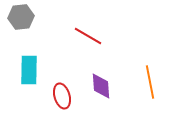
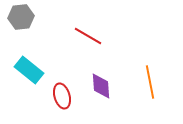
cyan rectangle: rotated 52 degrees counterclockwise
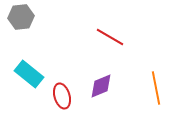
red line: moved 22 px right, 1 px down
cyan rectangle: moved 4 px down
orange line: moved 6 px right, 6 px down
purple diamond: rotated 72 degrees clockwise
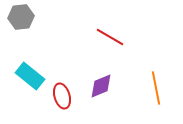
cyan rectangle: moved 1 px right, 2 px down
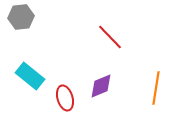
red line: rotated 16 degrees clockwise
orange line: rotated 20 degrees clockwise
red ellipse: moved 3 px right, 2 px down
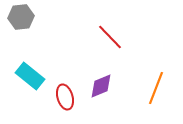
orange line: rotated 12 degrees clockwise
red ellipse: moved 1 px up
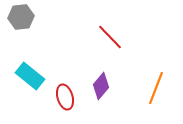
purple diamond: rotated 28 degrees counterclockwise
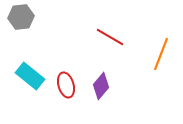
red line: rotated 16 degrees counterclockwise
orange line: moved 5 px right, 34 px up
red ellipse: moved 1 px right, 12 px up
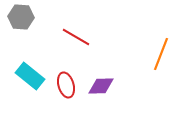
gray hexagon: rotated 10 degrees clockwise
red line: moved 34 px left
purple diamond: rotated 48 degrees clockwise
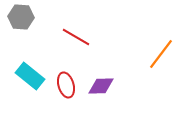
orange line: rotated 16 degrees clockwise
